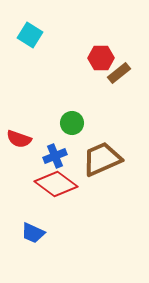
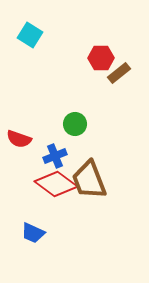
green circle: moved 3 px right, 1 px down
brown trapezoid: moved 13 px left, 21 px down; rotated 87 degrees counterclockwise
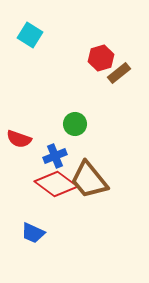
red hexagon: rotated 15 degrees counterclockwise
brown trapezoid: rotated 18 degrees counterclockwise
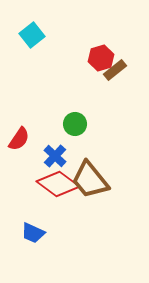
cyan square: moved 2 px right; rotated 20 degrees clockwise
brown rectangle: moved 4 px left, 3 px up
red semicircle: rotated 75 degrees counterclockwise
blue cross: rotated 25 degrees counterclockwise
brown trapezoid: moved 1 px right
red diamond: moved 2 px right
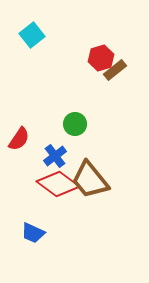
blue cross: rotated 10 degrees clockwise
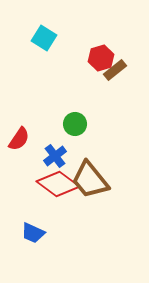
cyan square: moved 12 px right, 3 px down; rotated 20 degrees counterclockwise
